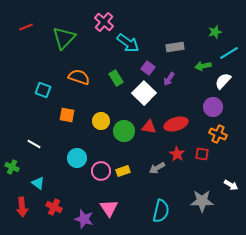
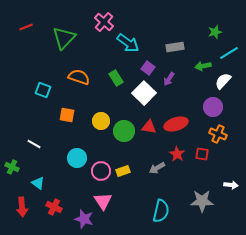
white arrow: rotated 24 degrees counterclockwise
pink triangle: moved 6 px left, 7 px up
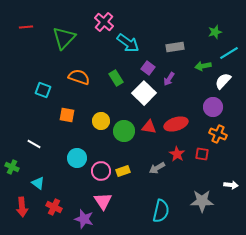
red line: rotated 16 degrees clockwise
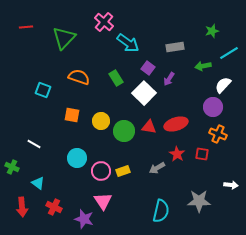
green star: moved 3 px left, 1 px up
white semicircle: moved 4 px down
orange square: moved 5 px right
gray star: moved 3 px left
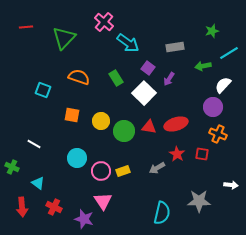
cyan semicircle: moved 1 px right, 2 px down
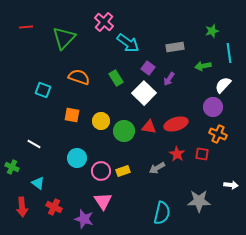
cyan line: rotated 66 degrees counterclockwise
